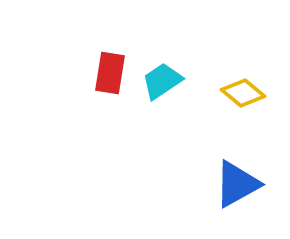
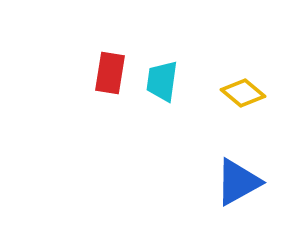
cyan trapezoid: rotated 48 degrees counterclockwise
blue triangle: moved 1 px right, 2 px up
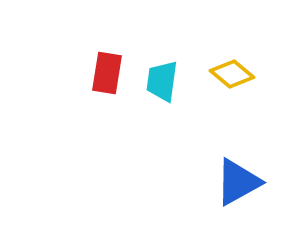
red rectangle: moved 3 px left
yellow diamond: moved 11 px left, 19 px up
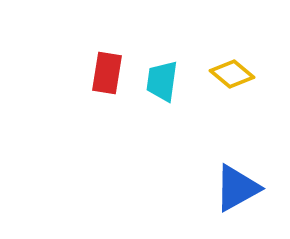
blue triangle: moved 1 px left, 6 px down
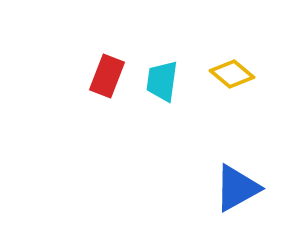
red rectangle: moved 3 px down; rotated 12 degrees clockwise
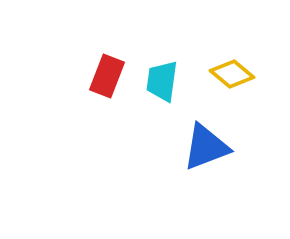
blue triangle: moved 31 px left, 41 px up; rotated 8 degrees clockwise
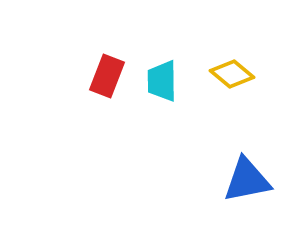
cyan trapezoid: rotated 9 degrees counterclockwise
blue triangle: moved 41 px right, 33 px down; rotated 10 degrees clockwise
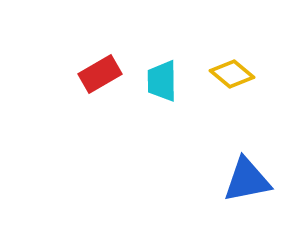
red rectangle: moved 7 px left, 2 px up; rotated 39 degrees clockwise
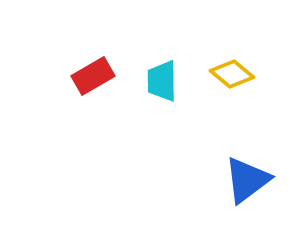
red rectangle: moved 7 px left, 2 px down
blue triangle: rotated 26 degrees counterclockwise
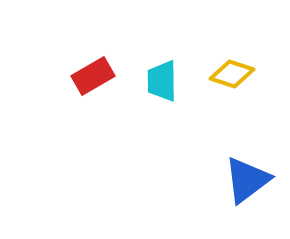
yellow diamond: rotated 21 degrees counterclockwise
